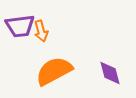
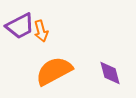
purple trapezoid: rotated 20 degrees counterclockwise
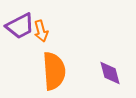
orange semicircle: rotated 114 degrees clockwise
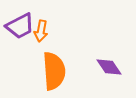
orange arrow: rotated 25 degrees clockwise
purple diamond: moved 1 px left, 6 px up; rotated 20 degrees counterclockwise
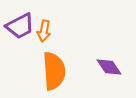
orange arrow: moved 3 px right
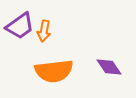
purple trapezoid: rotated 8 degrees counterclockwise
orange semicircle: rotated 87 degrees clockwise
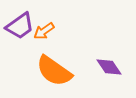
orange arrow: rotated 45 degrees clockwise
orange semicircle: rotated 42 degrees clockwise
